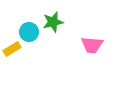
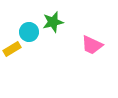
pink trapezoid: rotated 20 degrees clockwise
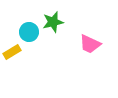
pink trapezoid: moved 2 px left, 1 px up
yellow rectangle: moved 3 px down
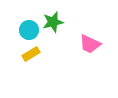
cyan circle: moved 2 px up
yellow rectangle: moved 19 px right, 2 px down
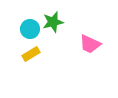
cyan circle: moved 1 px right, 1 px up
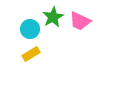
green star: moved 5 px up; rotated 15 degrees counterclockwise
pink trapezoid: moved 10 px left, 23 px up
